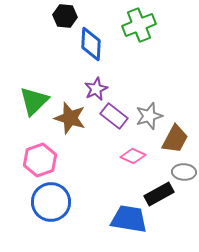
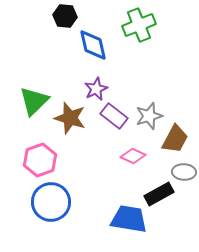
blue diamond: moved 2 px right, 1 px down; rotated 16 degrees counterclockwise
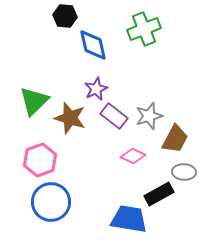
green cross: moved 5 px right, 4 px down
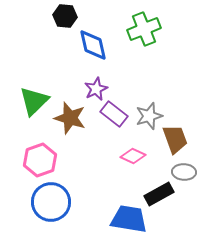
purple rectangle: moved 2 px up
brown trapezoid: rotated 48 degrees counterclockwise
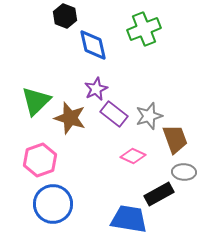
black hexagon: rotated 15 degrees clockwise
green triangle: moved 2 px right
blue circle: moved 2 px right, 2 px down
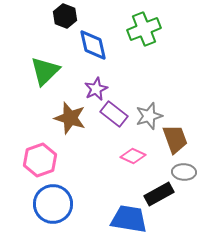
green triangle: moved 9 px right, 30 px up
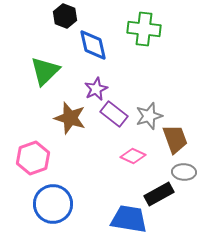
green cross: rotated 28 degrees clockwise
pink hexagon: moved 7 px left, 2 px up
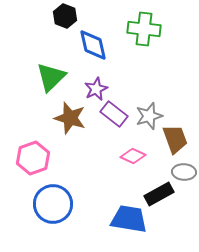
green triangle: moved 6 px right, 6 px down
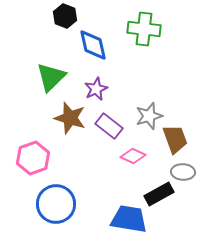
purple rectangle: moved 5 px left, 12 px down
gray ellipse: moved 1 px left
blue circle: moved 3 px right
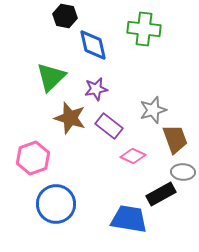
black hexagon: rotated 10 degrees counterclockwise
purple star: rotated 15 degrees clockwise
gray star: moved 4 px right, 6 px up
black rectangle: moved 2 px right
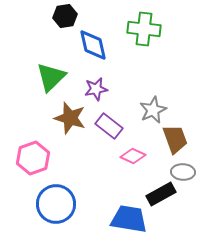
black hexagon: rotated 20 degrees counterclockwise
gray star: rotated 8 degrees counterclockwise
